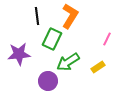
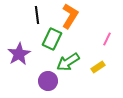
black line: moved 1 px up
purple star: rotated 25 degrees counterclockwise
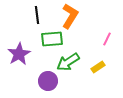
green rectangle: rotated 60 degrees clockwise
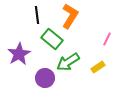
green rectangle: rotated 45 degrees clockwise
purple circle: moved 3 px left, 3 px up
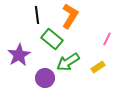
purple star: moved 1 px down
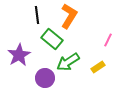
orange L-shape: moved 1 px left
pink line: moved 1 px right, 1 px down
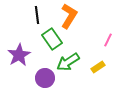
green rectangle: rotated 15 degrees clockwise
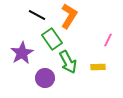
black line: rotated 54 degrees counterclockwise
purple star: moved 3 px right, 2 px up
green arrow: rotated 85 degrees counterclockwise
yellow rectangle: rotated 32 degrees clockwise
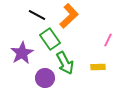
orange L-shape: rotated 15 degrees clockwise
green rectangle: moved 2 px left
green arrow: moved 3 px left, 1 px down
